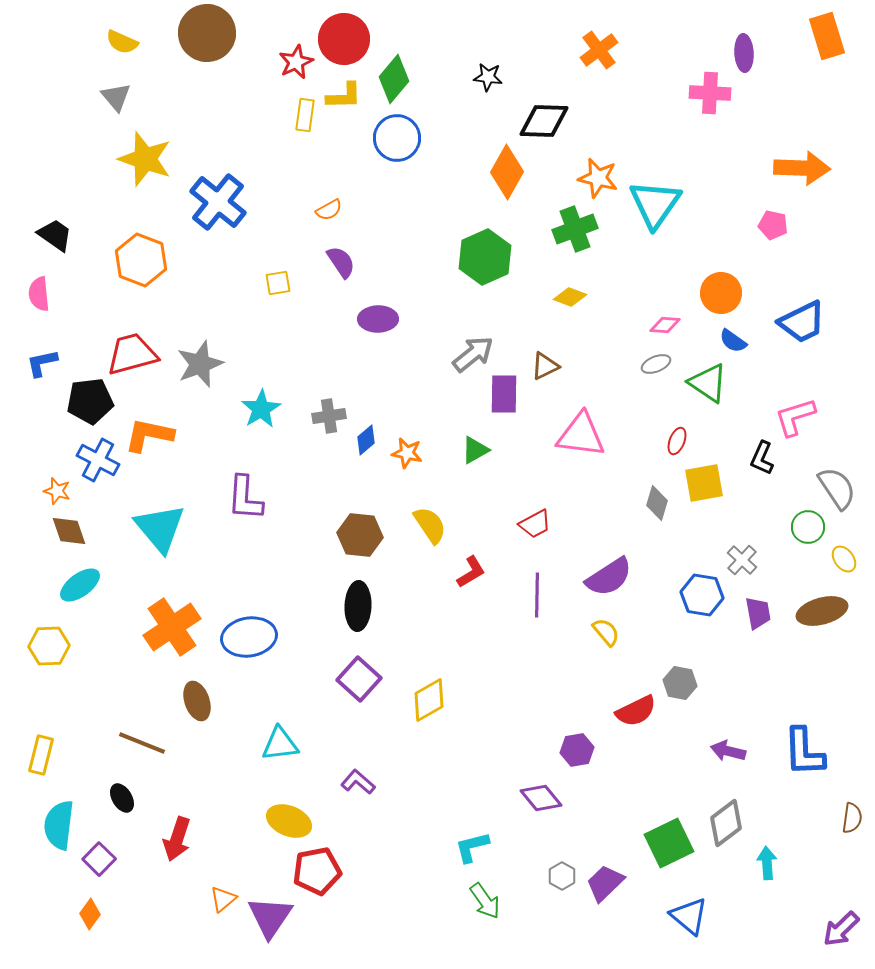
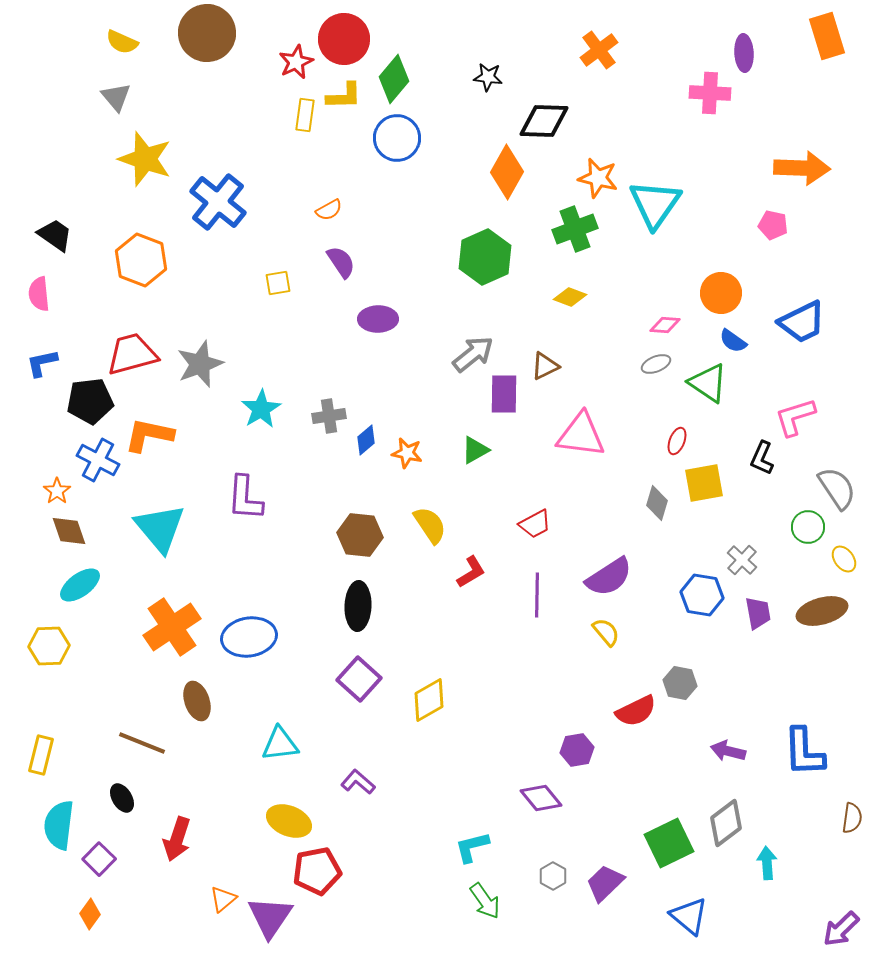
orange star at (57, 491): rotated 20 degrees clockwise
gray hexagon at (562, 876): moved 9 px left
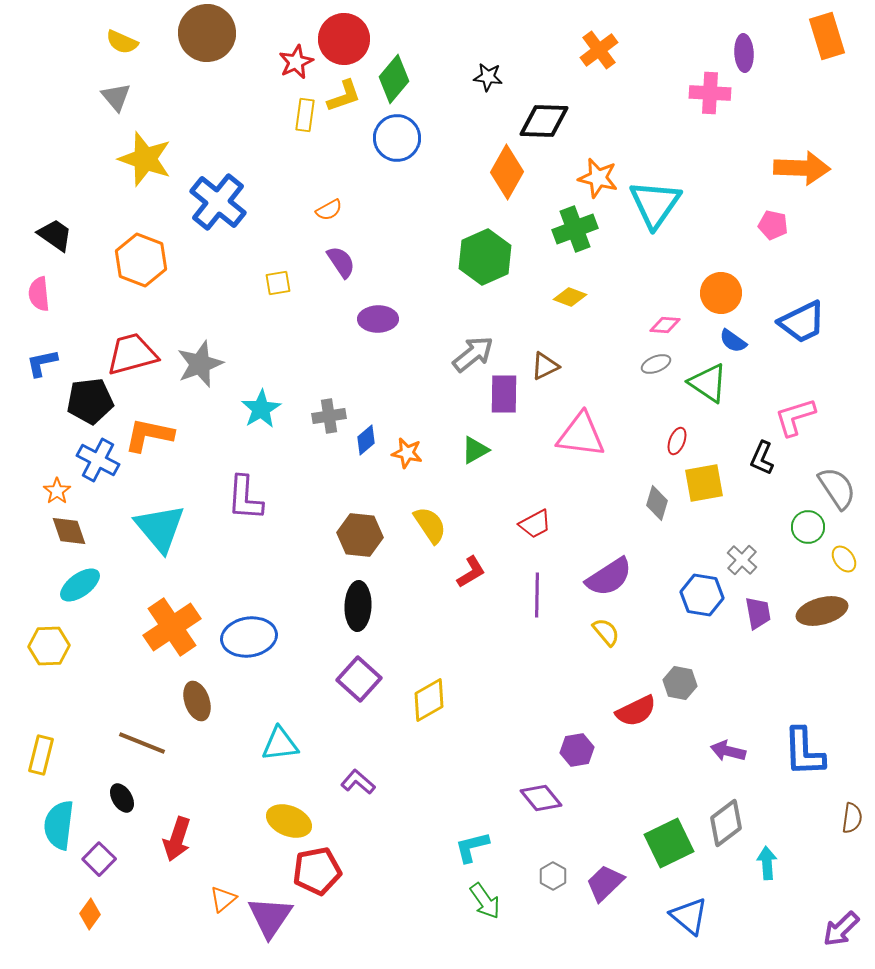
yellow L-shape at (344, 96): rotated 18 degrees counterclockwise
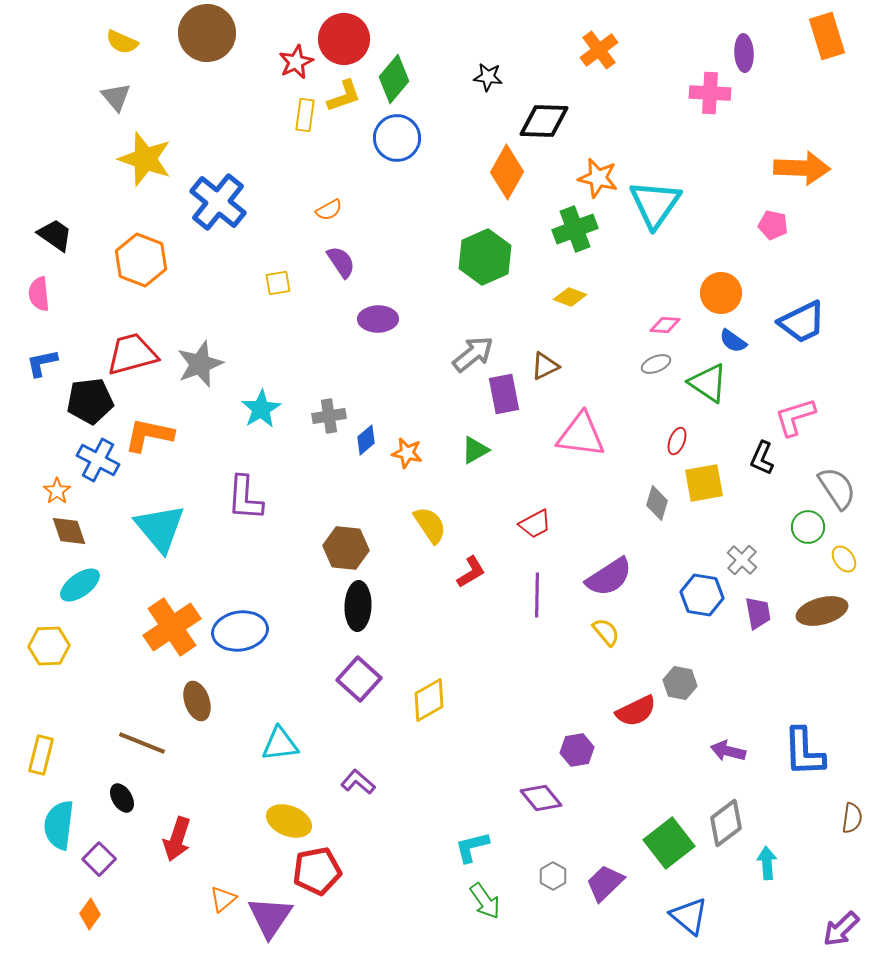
purple rectangle at (504, 394): rotated 12 degrees counterclockwise
brown hexagon at (360, 535): moved 14 px left, 13 px down
blue ellipse at (249, 637): moved 9 px left, 6 px up
green square at (669, 843): rotated 12 degrees counterclockwise
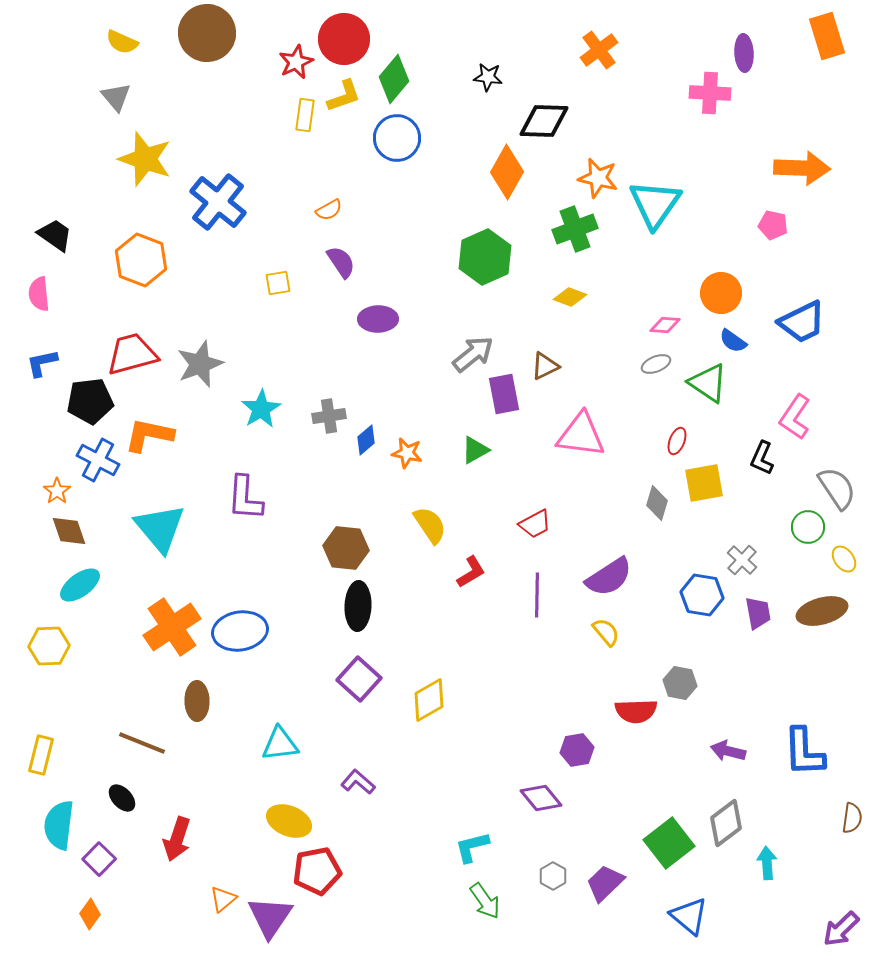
pink L-shape at (795, 417): rotated 39 degrees counterclockwise
brown ellipse at (197, 701): rotated 18 degrees clockwise
red semicircle at (636, 711): rotated 24 degrees clockwise
black ellipse at (122, 798): rotated 12 degrees counterclockwise
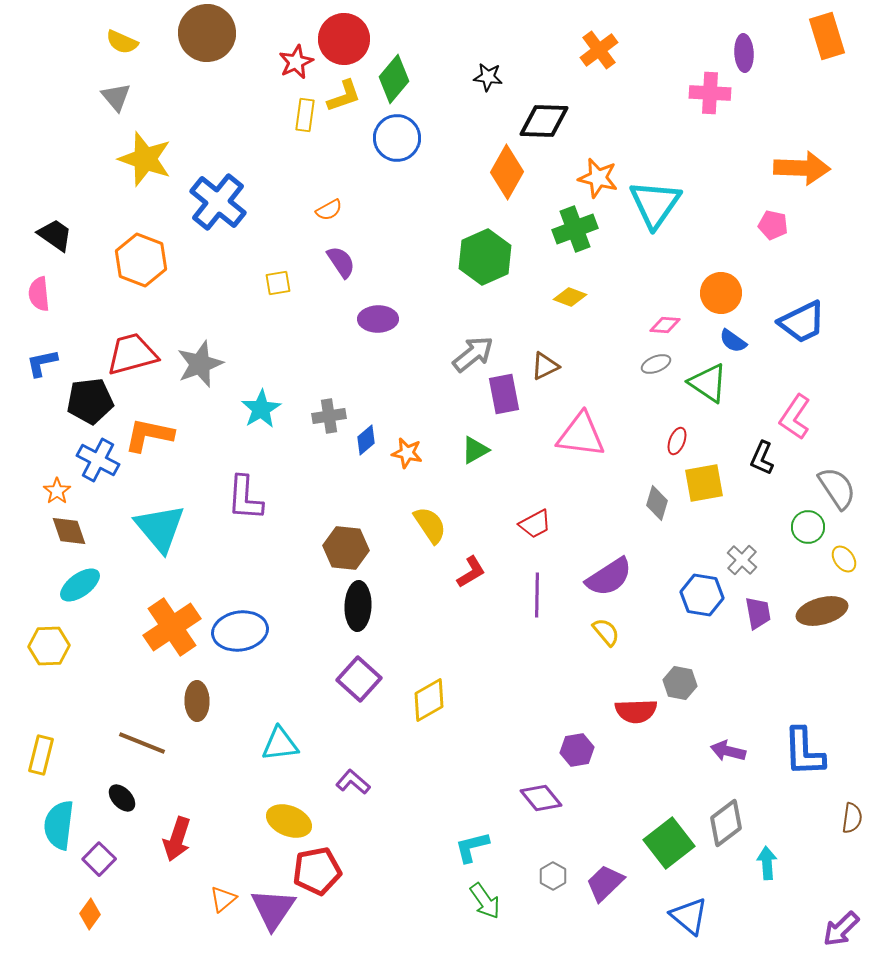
purple L-shape at (358, 782): moved 5 px left
purple triangle at (270, 917): moved 3 px right, 8 px up
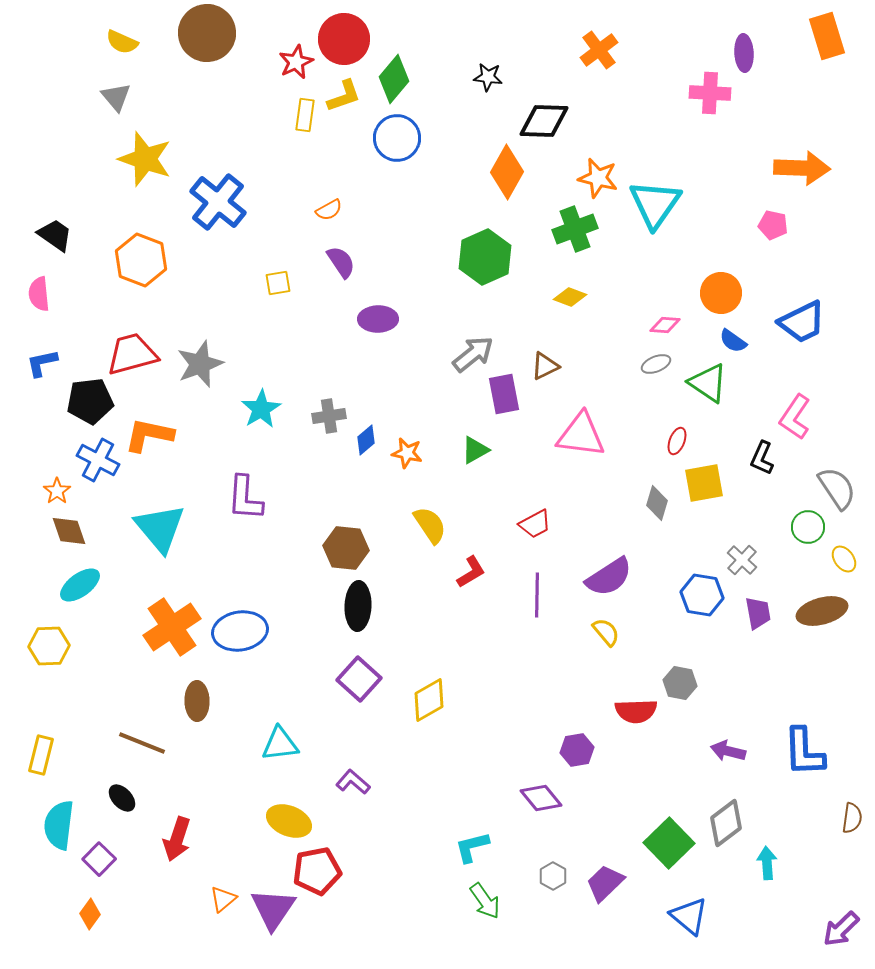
green square at (669, 843): rotated 6 degrees counterclockwise
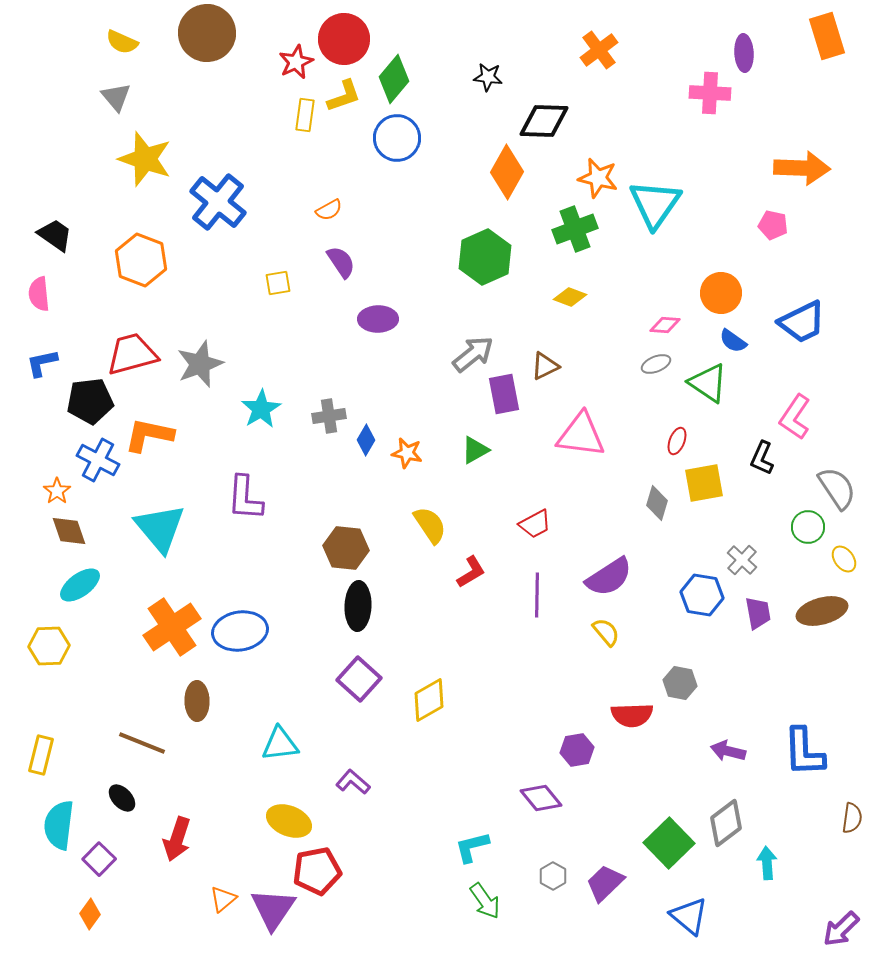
blue diamond at (366, 440): rotated 20 degrees counterclockwise
red semicircle at (636, 711): moved 4 px left, 4 px down
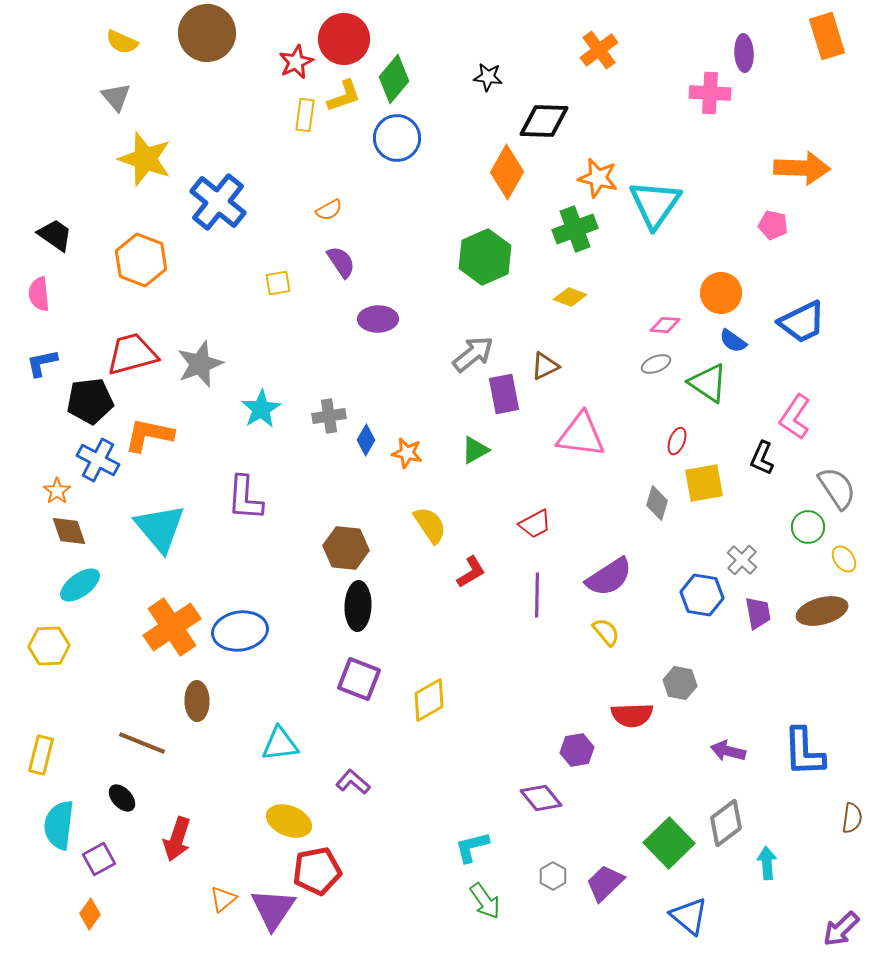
purple square at (359, 679): rotated 21 degrees counterclockwise
purple square at (99, 859): rotated 16 degrees clockwise
